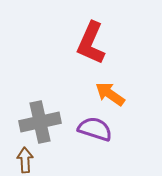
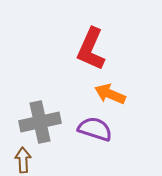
red L-shape: moved 6 px down
orange arrow: rotated 12 degrees counterclockwise
brown arrow: moved 2 px left
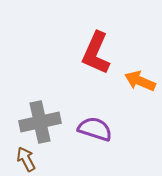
red L-shape: moved 5 px right, 4 px down
orange arrow: moved 30 px right, 13 px up
brown arrow: moved 3 px right, 1 px up; rotated 25 degrees counterclockwise
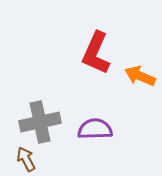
orange arrow: moved 5 px up
purple semicircle: rotated 20 degrees counterclockwise
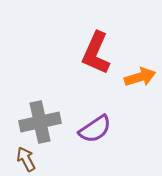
orange arrow: moved 1 px down; rotated 140 degrees clockwise
purple semicircle: rotated 148 degrees clockwise
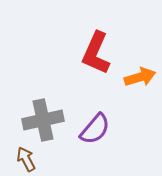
gray cross: moved 3 px right, 2 px up
purple semicircle: rotated 16 degrees counterclockwise
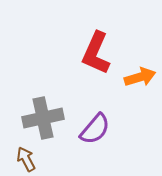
gray cross: moved 2 px up
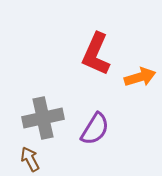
red L-shape: moved 1 px down
purple semicircle: rotated 8 degrees counterclockwise
brown arrow: moved 4 px right
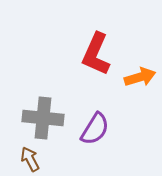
gray cross: rotated 18 degrees clockwise
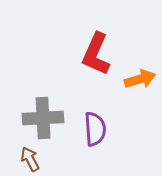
orange arrow: moved 2 px down
gray cross: rotated 9 degrees counterclockwise
purple semicircle: rotated 36 degrees counterclockwise
